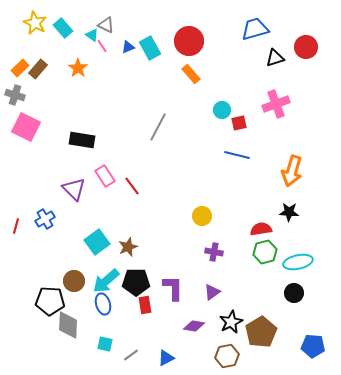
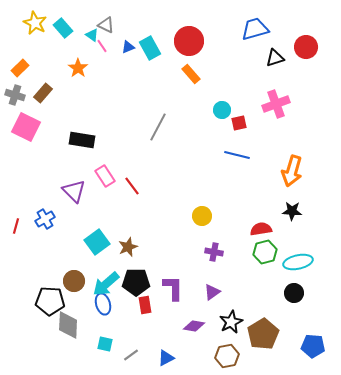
brown rectangle at (38, 69): moved 5 px right, 24 px down
purple triangle at (74, 189): moved 2 px down
black star at (289, 212): moved 3 px right, 1 px up
cyan arrow at (106, 281): moved 3 px down
brown pentagon at (261, 332): moved 2 px right, 2 px down
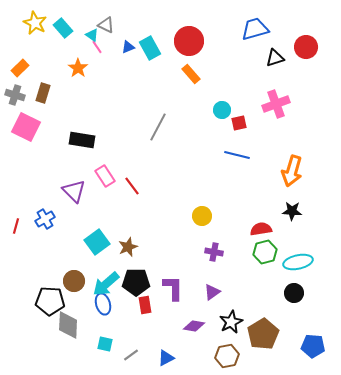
pink line at (102, 46): moved 5 px left, 1 px down
brown rectangle at (43, 93): rotated 24 degrees counterclockwise
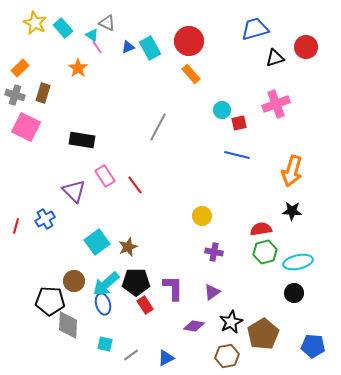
gray triangle at (106, 25): moved 1 px right, 2 px up
red line at (132, 186): moved 3 px right, 1 px up
red rectangle at (145, 305): rotated 24 degrees counterclockwise
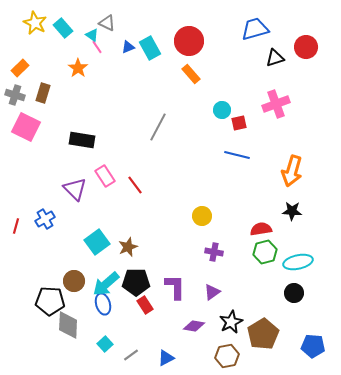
purple triangle at (74, 191): moved 1 px right, 2 px up
purple L-shape at (173, 288): moved 2 px right, 1 px up
cyan square at (105, 344): rotated 35 degrees clockwise
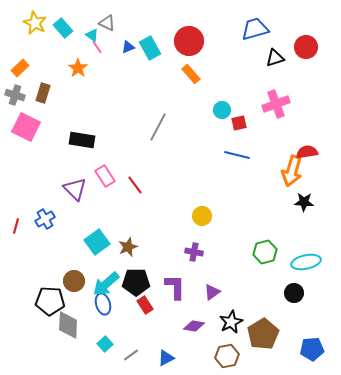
black star at (292, 211): moved 12 px right, 9 px up
red semicircle at (261, 229): moved 46 px right, 77 px up
purple cross at (214, 252): moved 20 px left
cyan ellipse at (298, 262): moved 8 px right
blue pentagon at (313, 346): moved 1 px left, 3 px down; rotated 10 degrees counterclockwise
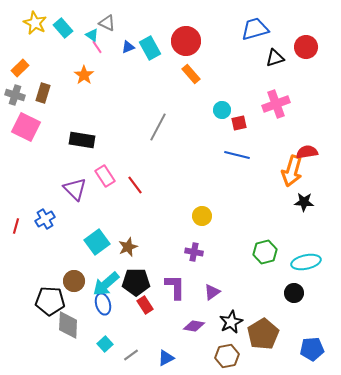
red circle at (189, 41): moved 3 px left
orange star at (78, 68): moved 6 px right, 7 px down
